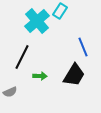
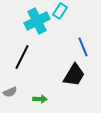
cyan cross: rotated 15 degrees clockwise
green arrow: moved 23 px down
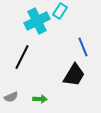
gray semicircle: moved 1 px right, 5 px down
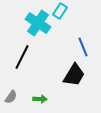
cyan cross: moved 1 px right, 2 px down; rotated 30 degrees counterclockwise
gray semicircle: rotated 32 degrees counterclockwise
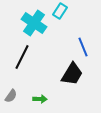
cyan cross: moved 4 px left
black trapezoid: moved 2 px left, 1 px up
gray semicircle: moved 1 px up
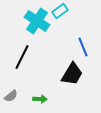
cyan rectangle: rotated 21 degrees clockwise
cyan cross: moved 3 px right, 2 px up
gray semicircle: rotated 16 degrees clockwise
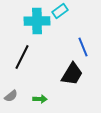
cyan cross: rotated 35 degrees counterclockwise
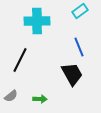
cyan rectangle: moved 20 px right
blue line: moved 4 px left
black line: moved 2 px left, 3 px down
black trapezoid: rotated 60 degrees counterclockwise
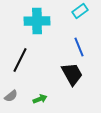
green arrow: rotated 24 degrees counterclockwise
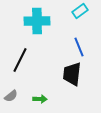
black trapezoid: rotated 145 degrees counterclockwise
green arrow: rotated 24 degrees clockwise
